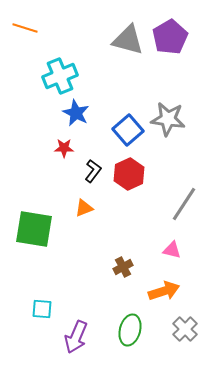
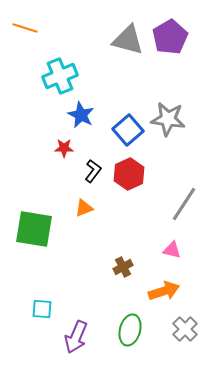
blue star: moved 5 px right, 2 px down
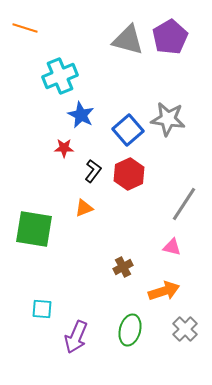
pink triangle: moved 3 px up
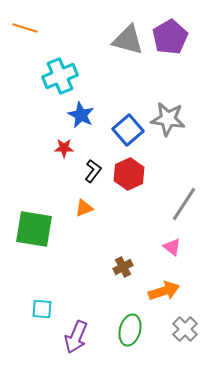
pink triangle: rotated 24 degrees clockwise
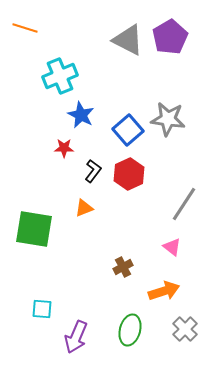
gray triangle: rotated 12 degrees clockwise
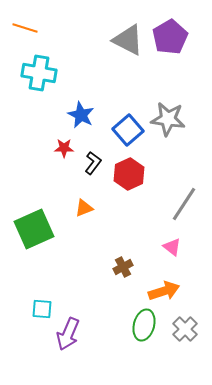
cyan cross: moved 21 px left, 3 px up; rotated 32 degrees clockwise
black L-shape: moved 8 px up
green square: rotated 33 degrees counterclockwise
green ellipse: moved 14 px right, 5 px up
purple arrow: moved 8 px left, 3 px up
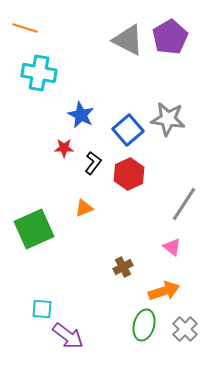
purple arrow: moved 2 px down; rotated 76 degrees counterclockwise
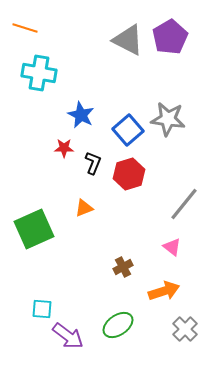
black L-shape: rotated 15 degrees counterclockwise
red hexagon: rotated 8 degrees clockwise
gray line: rotated 6 degrees clockwise
green ellipse: moved 26 px left; rotated 40 degrees clockwise
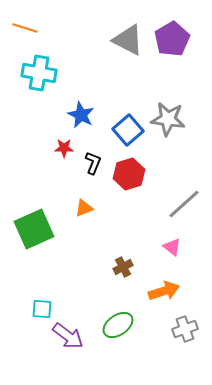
purple pentagon: moved 2 px right, 2 px down
gray line: rotated 9 degrees clockwise
gray cross: rotated 25 degrees clockwise
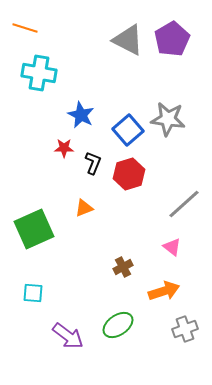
cyan square: moved 9 px left, 16 px up
